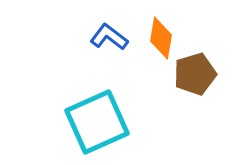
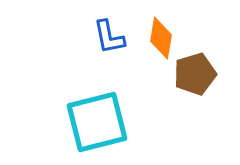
blue L-shape: rotated 138 degrees counterclockwise
cyan square: rotated 10 degrees clockwise
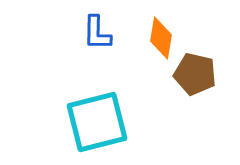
blue L-shape: moved 12 px left, 4 px up; rotated 12 degrees clockwise
brown pentagon: rotated 30 degrees clockwise
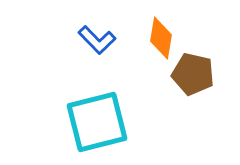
blue L-shape: moved 7 px down; rotated 45 degrees counterclockwise
brown pentagon: moved 2 px left
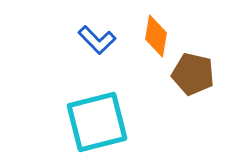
orange diamond: moved 5 px left, 2 px up
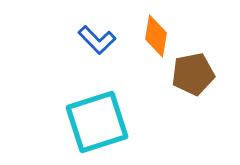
brown pentagon: rotated 24 degrees counterclockwise
cyan square: rotated 4 degrees counterclockwise
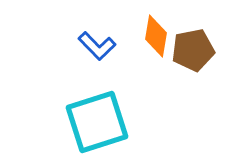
blue L-shape: moved 6 px down
brown pentagon: moved 24 px up
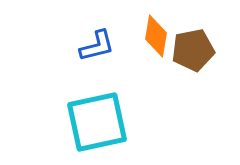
blue L-shape: rotated 60 degrees counterclockwise
cyan square: rotated 6 degrees clockwise
